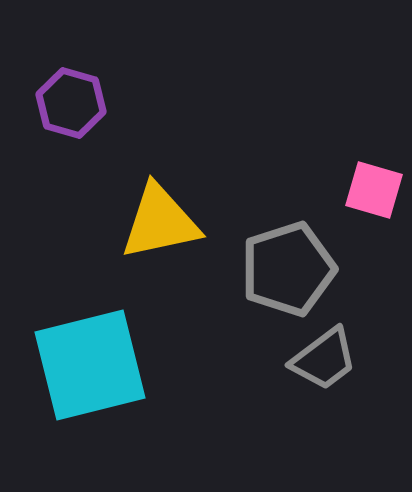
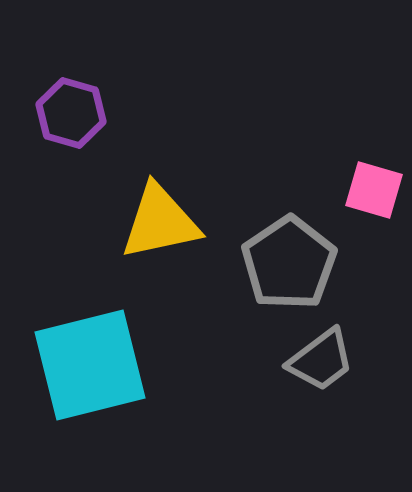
purple hexagon: moved 10 px down
gray pentagon: moved 1 px right, 6 px up; rotated 16 degrees counterclockwise
gray trapezoid: moved 3 px left, 1 px down
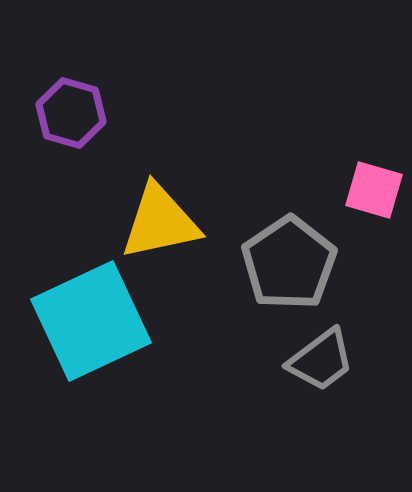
cyan square: moved 1 px right, 44 px up; rotated 11 degrees counterclockwise
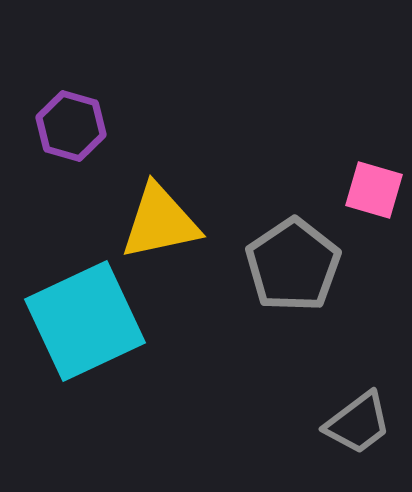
purple hexagon: moved 13 px down
gray pentagon: moved 4 px right, 2 px down
cyan square: moved 6 px left
gray trapezoid: moved 37 px right, 63 px down
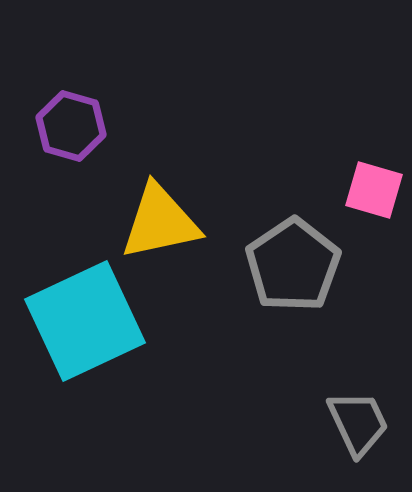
gray trapezoid: rotated 78 degrees counterclockwise
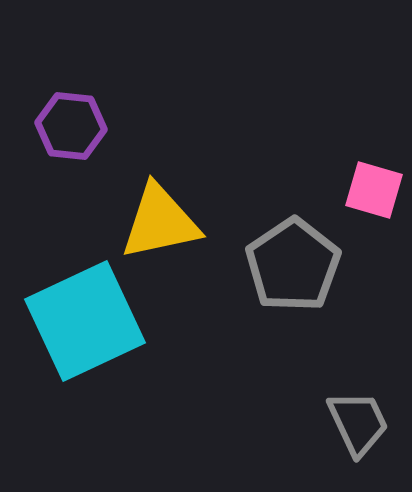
purple hexagon: rotated 10 degrees counterclockwise
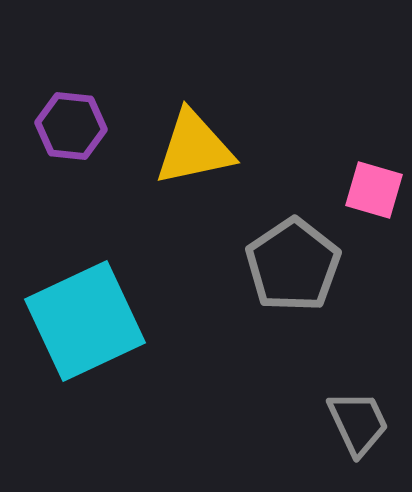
yellow triangle: moved 34 px right, 74 px up
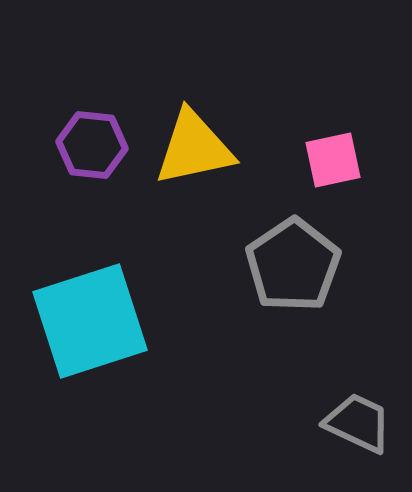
purple hexagon: moved 21 px right, 19 px down
pink square: moved 41 px left, 30 px up; rotated 28 degrees counterclockwise
cyan square: moved 5 px right; rotated 7 degrees clockwise
gray trapezoid: rotated 40 degrees counterclockwise
